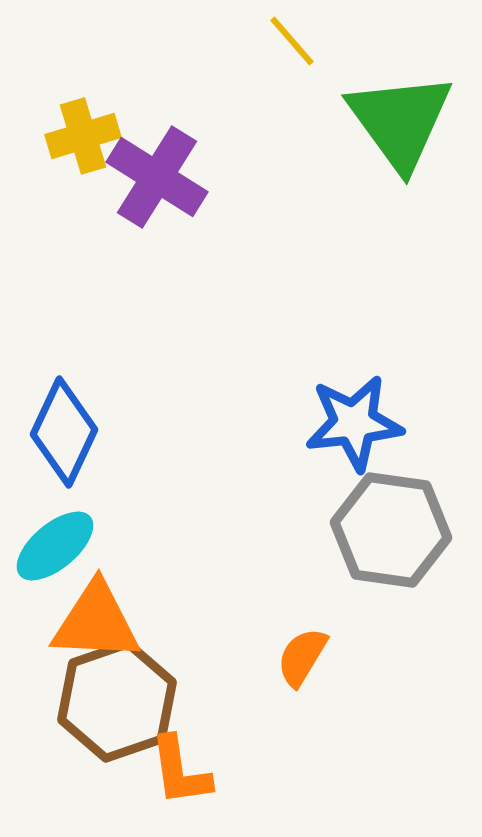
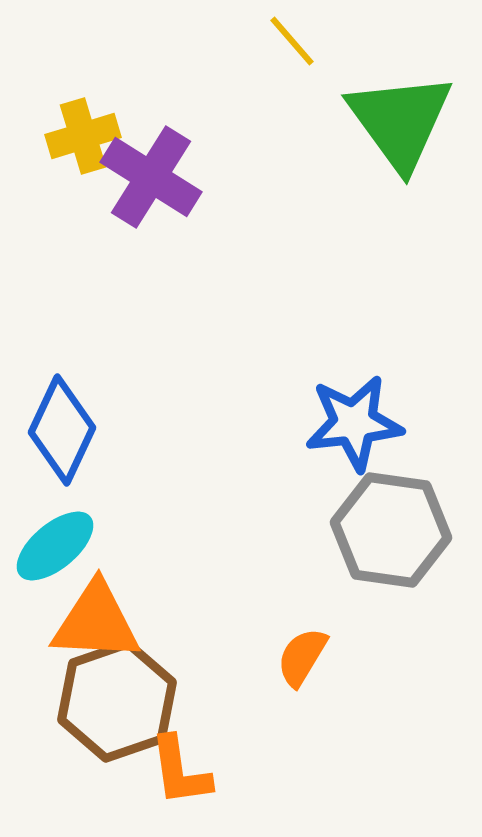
purple cross: moved 6 px left
blue diamond: moved 2 px left, 2 px up
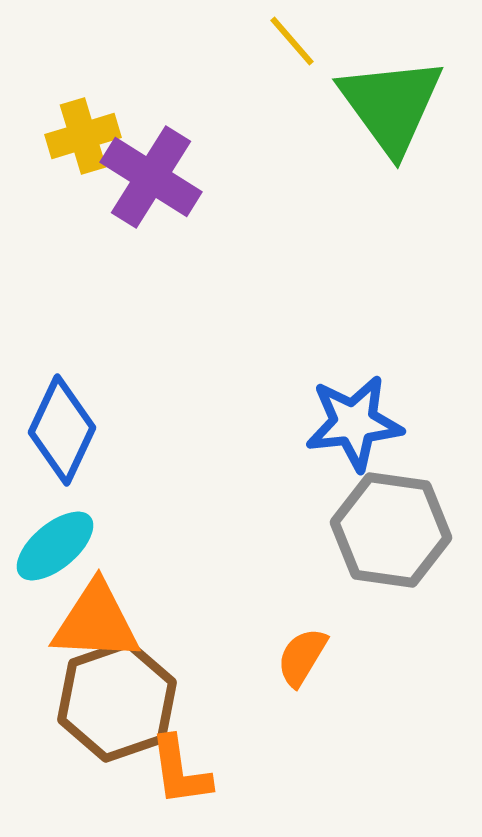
green triangle: moved 9 px left, 16 px up
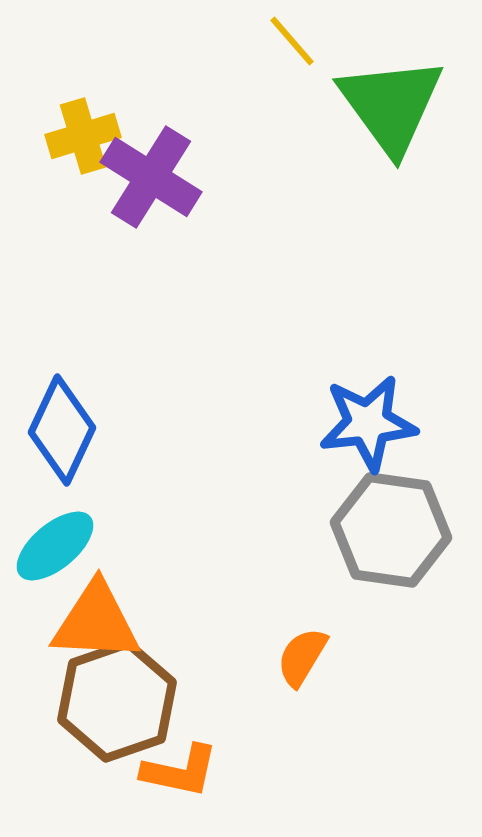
blue star: moved 14 px right
orange L-shape: rotated 70 degrees counterclockwise
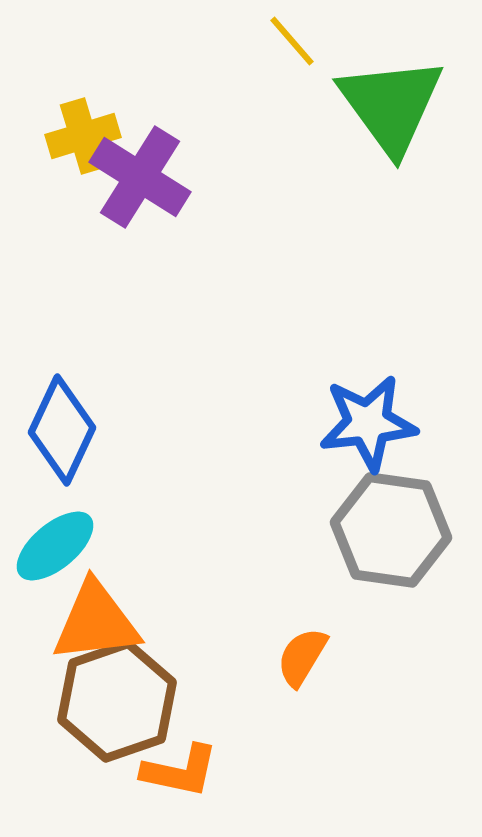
purple cross: moved 11 px left
orange triangle: rotated 10 degrees counterclockwise
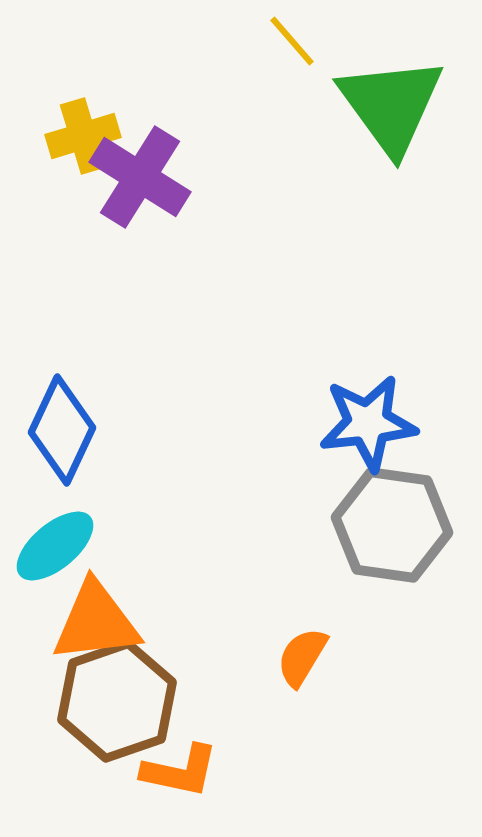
gray hexagon: moved 1 px right, 5 px up
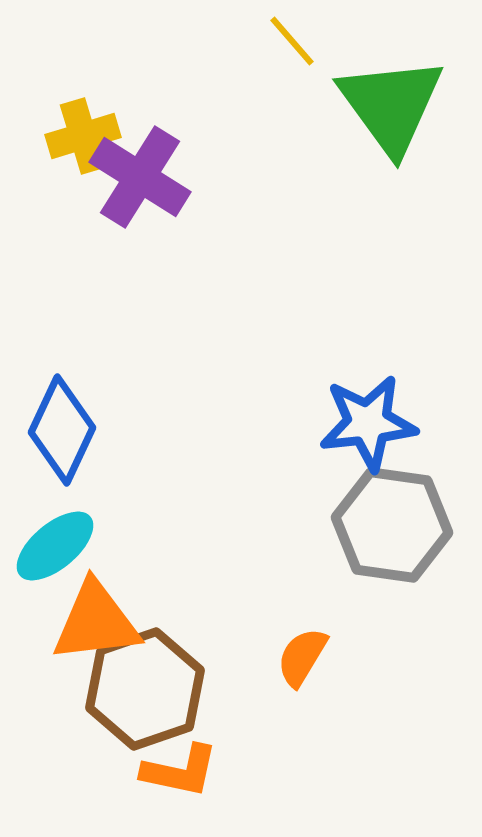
brown hexagon: moved 28 px right, 12 px up
